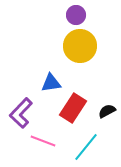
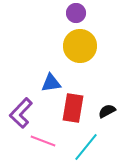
purple circle: moved 2 px up
red rectangle: rotated 24 degrees counterclockwise
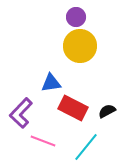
purple circle: moved 4 px down
red rectangle: rotated 72 degrees counterclockwise
